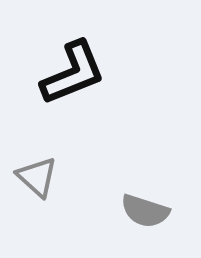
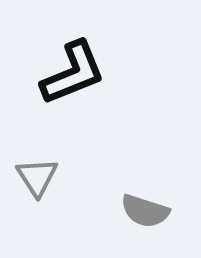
gray triangle: rotated 15 degrees clockwise
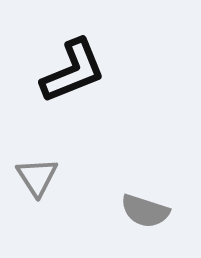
black L-shape: moved 2 px up
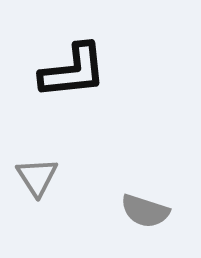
black L-shape: rotated 16 degrees clockwise
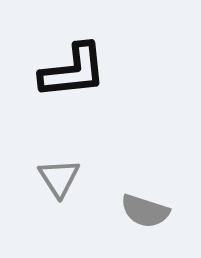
gray triangle: moved 22 px right, 1 px down
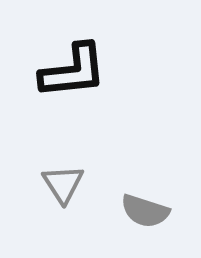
gray triangle: moved 4 px right, 6 px down
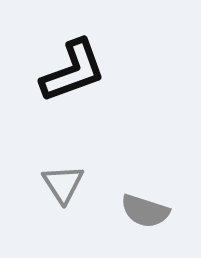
black L-shape: rotated 14 degrees counterclockwise
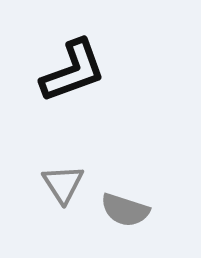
gray semicircle: moved 20 px left, 1 px up
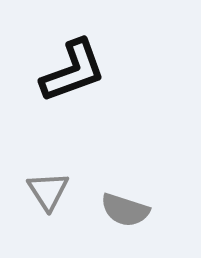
gray triangle: moved 15 px left, 7 px down
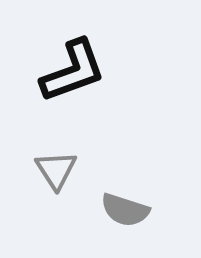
gray triangle: moved 8 px right, 21 px up
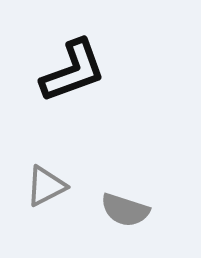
gray triangle: moved 10 px left, 16 px down; rotated 36 degrees clockwise
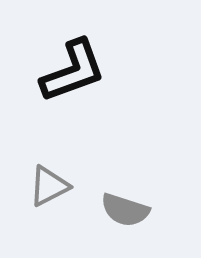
gray triangle: moved 3 px right
